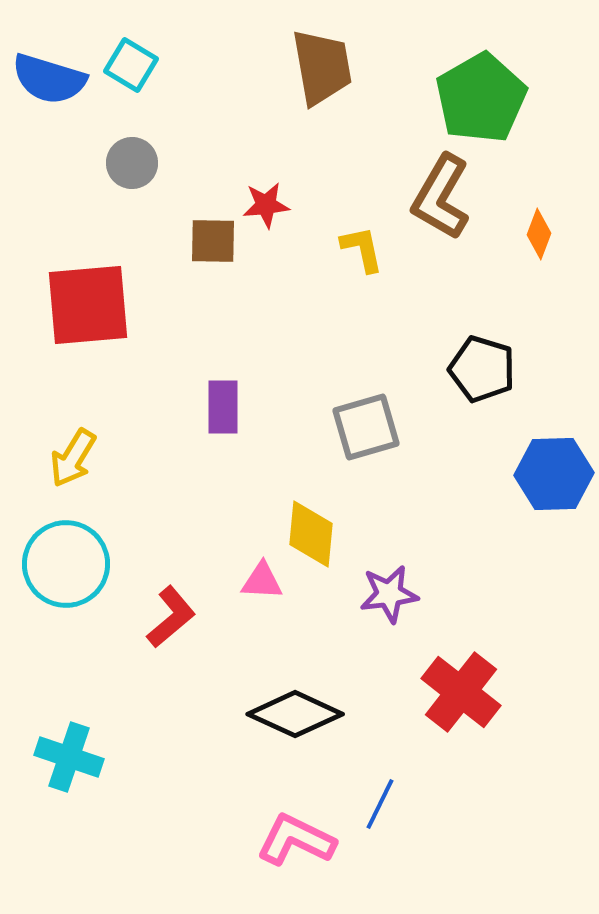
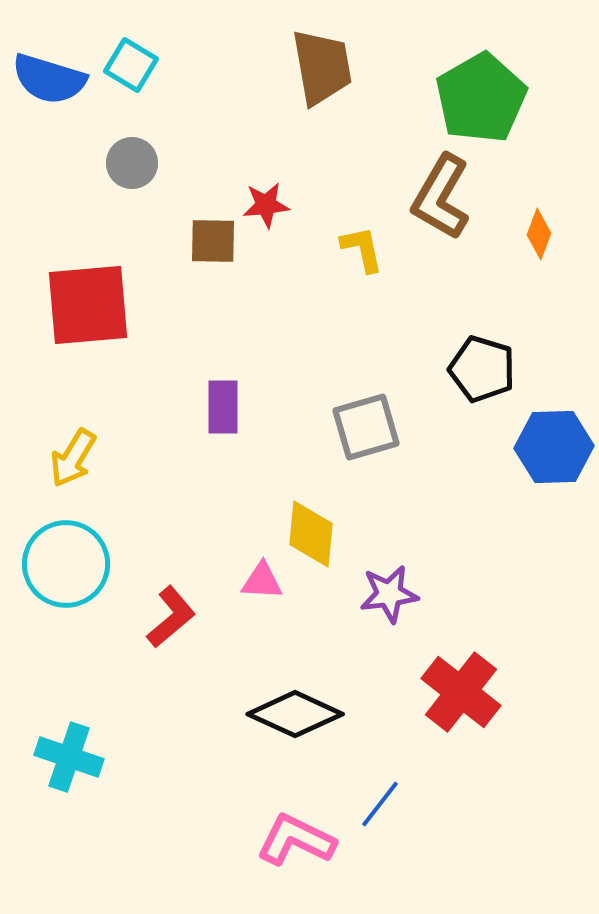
blue hexagon: moved 27 px up
blue line: rotated 12 degrees clockwise
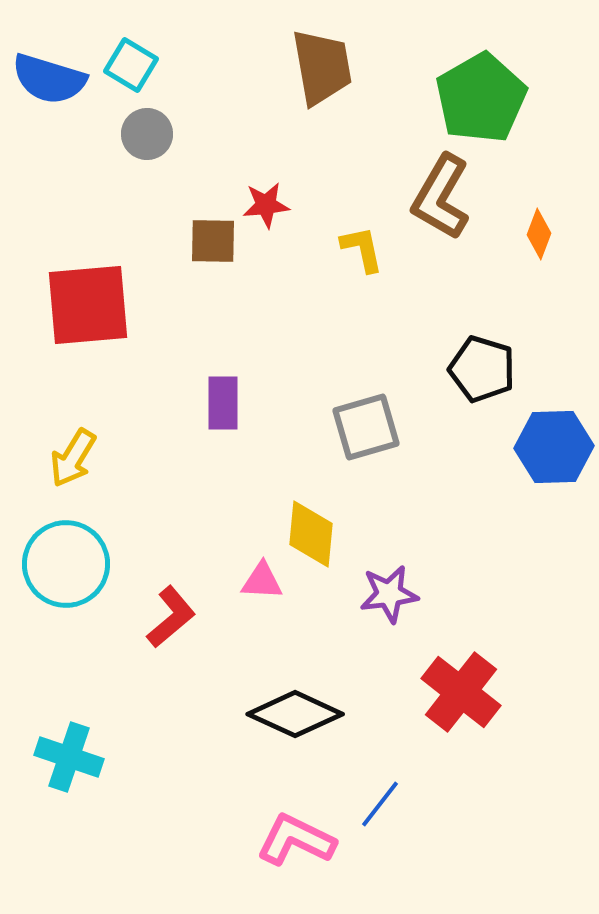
gray circle: moved 15 px right, 29 px up
purple rectangle: moved 4 px up
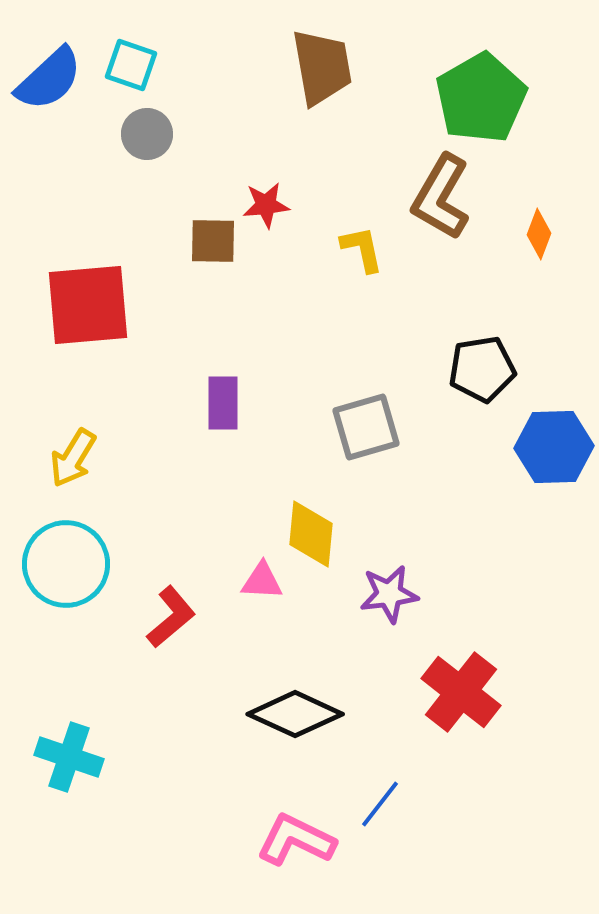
cyan square: rotated 12 degrees counterclockwise
blue semicircle: rotated 60 degrees counterclockwise
black pentagon: rotated 26 degrees counterclockwise
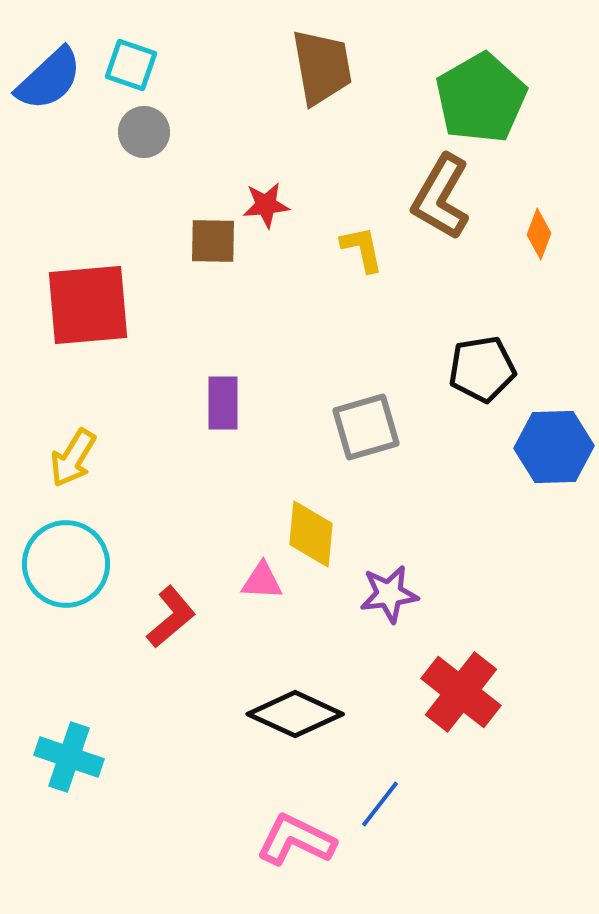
gray circle: moved 3 px left, 2 px up
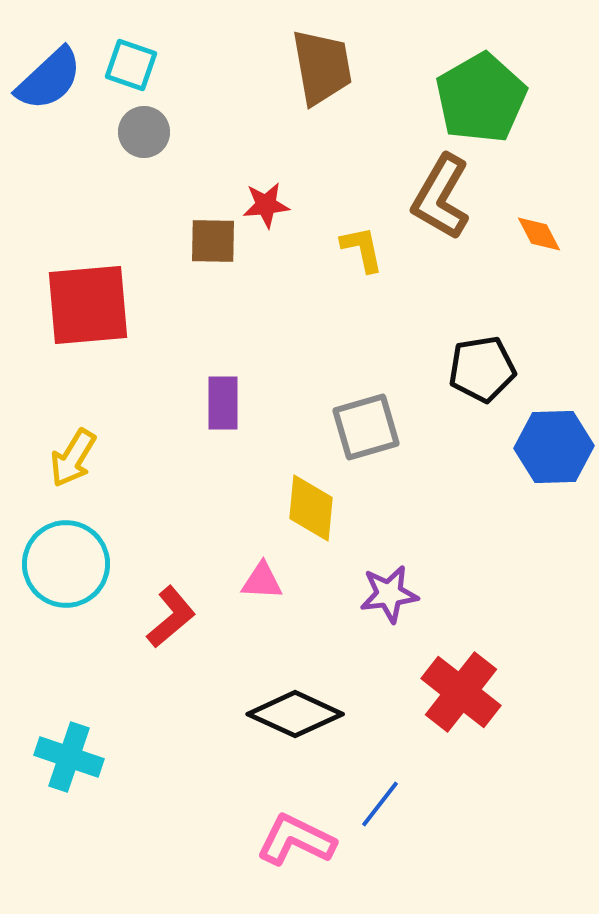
orange diamond: rotated 48 degrees counterclockwise
yellow diamond: moved 26 px up
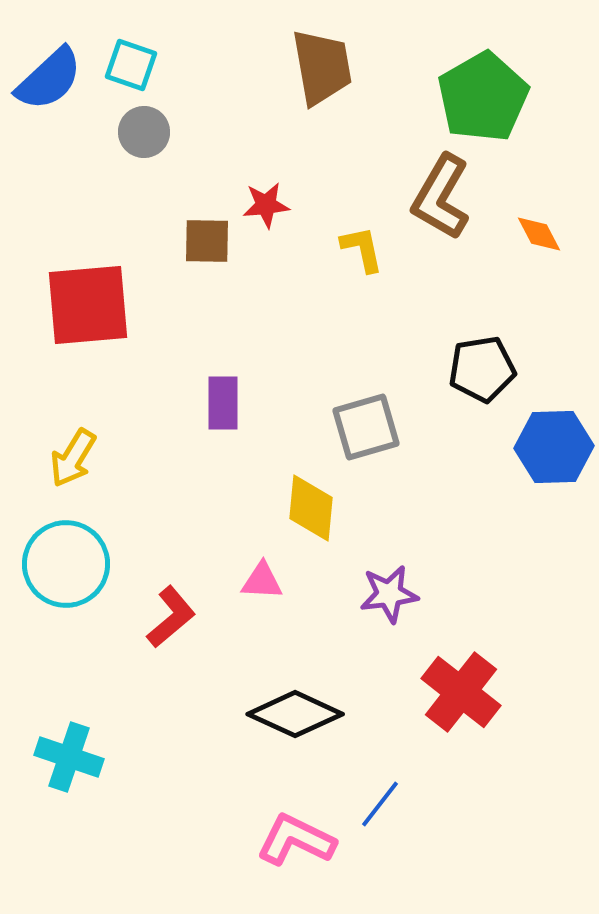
green pentagon: moved 2 px right, 1 px up
brown square: moved 6 px left
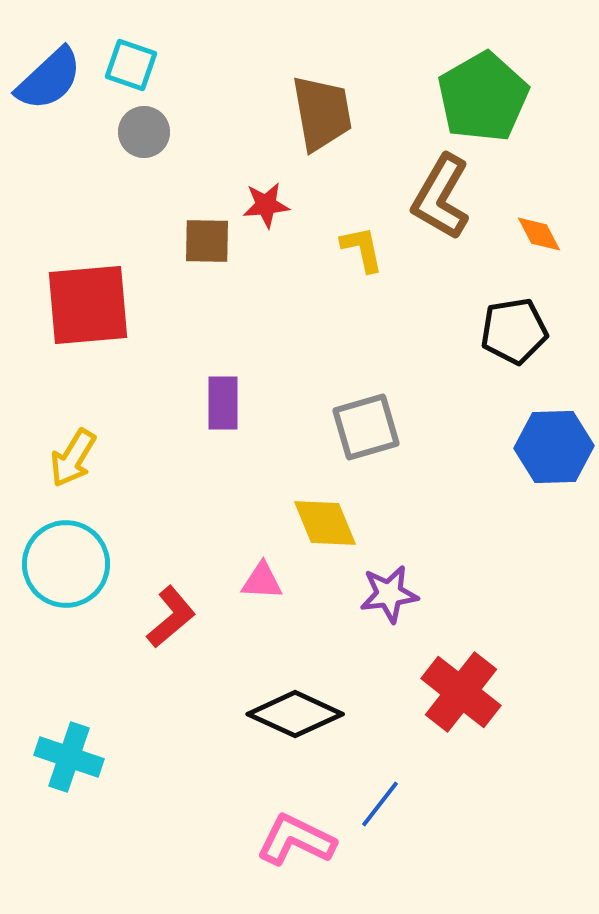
brown trapezoid: moved 46 px down
black pentagon: moved 32 px right, 38 px up
yellow diamond: moved 14 px right, 15 px down; rotated 28 degrees counterclockwise
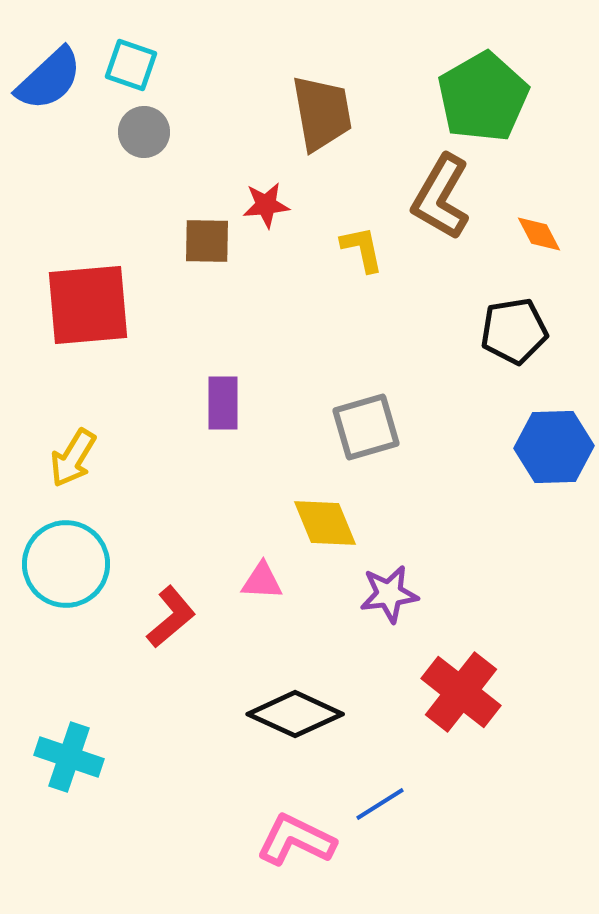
blue line: rotated 20 degrees clockwise
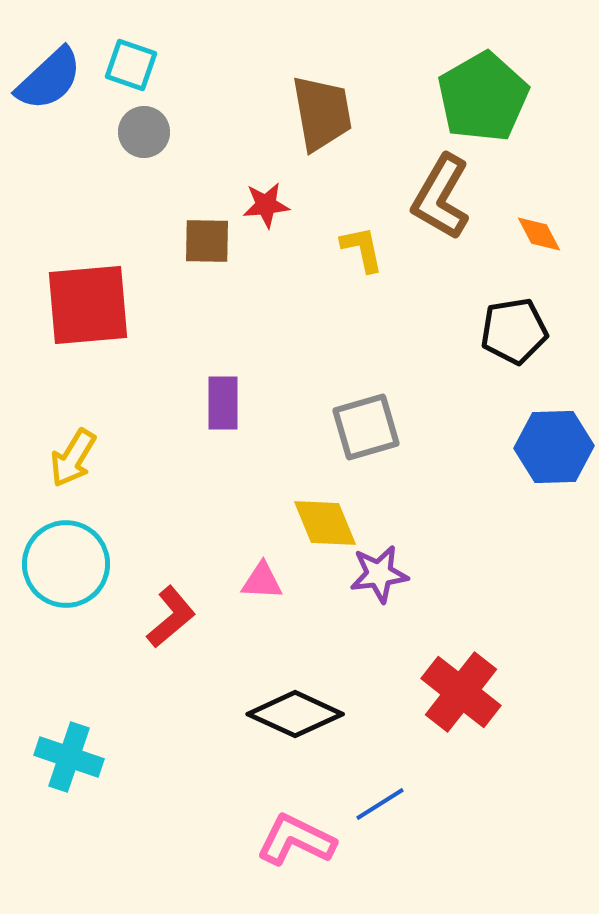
purple star: moved 10 px left, 20 px up
